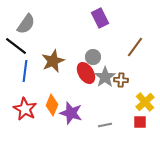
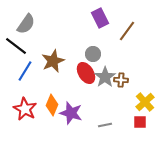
brown line: moved 8 px left, 16 px up
gray circle: moved 3 px up
blue line: rotated 25 degrees clockwise
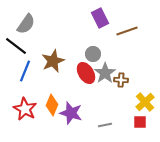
brown line: rotated 35 degrees clockwise
blue line: rotated 10 degrees counterclockwise
gray star: moved 4 px up
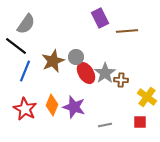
brown line: rotated 15 degrees clockwise
gray circle: moved 17 px left, 3 px down
yellow cross: moved 2 px right, 5 px up; rotated 12 degrees counterclockwise
purple star: moved 3 px right, 6 px up
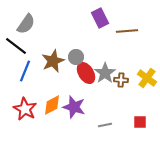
yellow cross: moved 19 px up
orange diamond: rotated 40 degrees clockwise
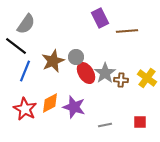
orange diamond: moved 2 px left, 2 px up
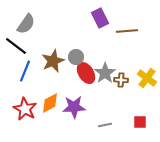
purple star: rotated 20 degrees counterclockwise
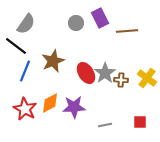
gray circle: moved 34 px up
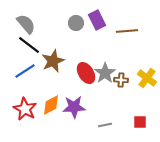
purple rectangle: moved 3 px left, 2 px down
gray semicircle: rotated 75 degrees counterclockwise
black line: moved 13 px right, 1 px up
blue line: rotated 35 degrees clockwise
orange diamond: moved 1 px right, 2 px down
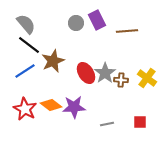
orange diamond: rotated 65 degrees clockwise
gray line: moved 2 px right, 1 px up
